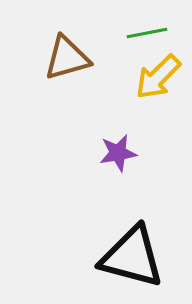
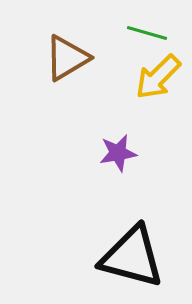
green line: rotated 27 degrees clockwise
brown triangle: rotated 15 degrees counterclockwise
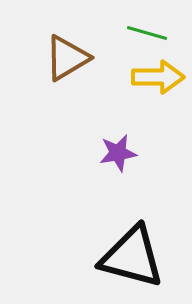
yellow arrow: rotated 135 degrees counterclockwise
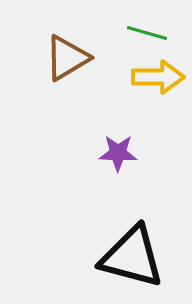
purple star: rotated 12 degrees clockwise
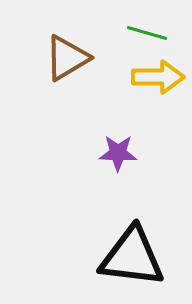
black triangle: rotated 8 degrees counterclockwise
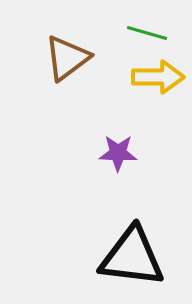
brown triangle: rotated 6 degrees counterclockwise
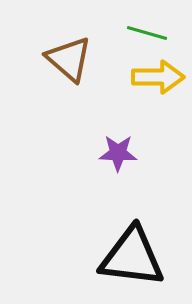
brown triangle: moved 2 px right, 1 px down; rotated 42 degrees counterclockwise
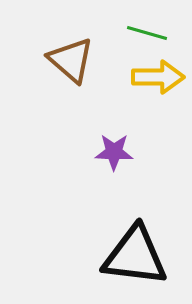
brown triangle: moved 2 px right, 1 px down
purple star: moved 4 px left, 1 px up
black triangle: moved 3 px right, 1 px up
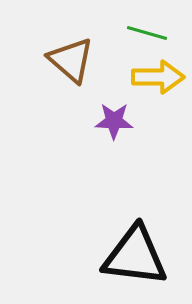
purple star: moved 31 px up
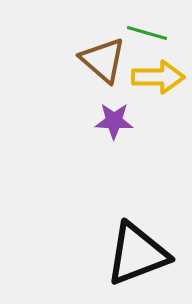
brown triangle: moved 32 px right
black triangle: moved 2 px right, 2 px up; rotated 28 degrees counterclockwise
